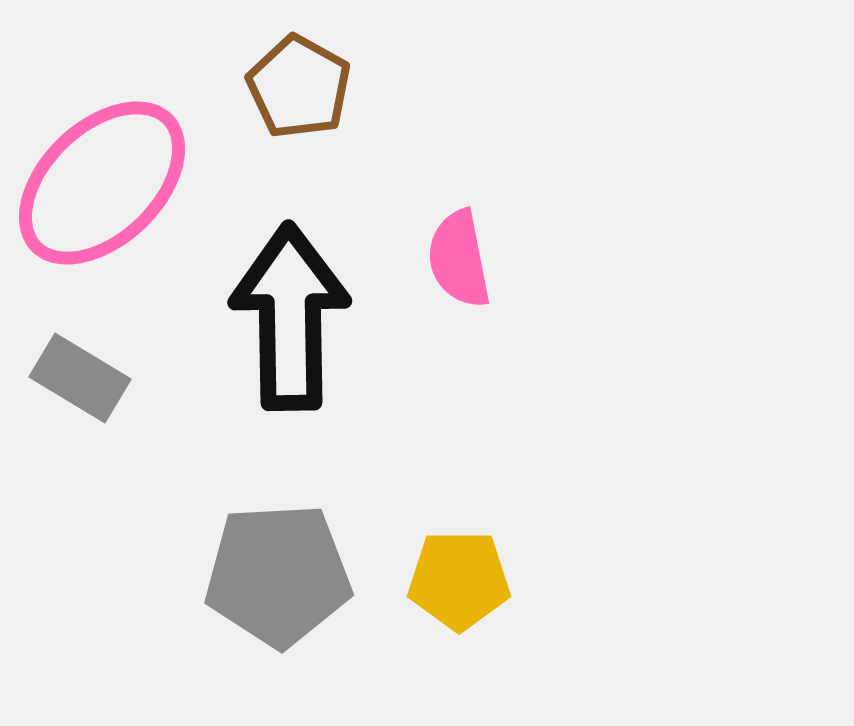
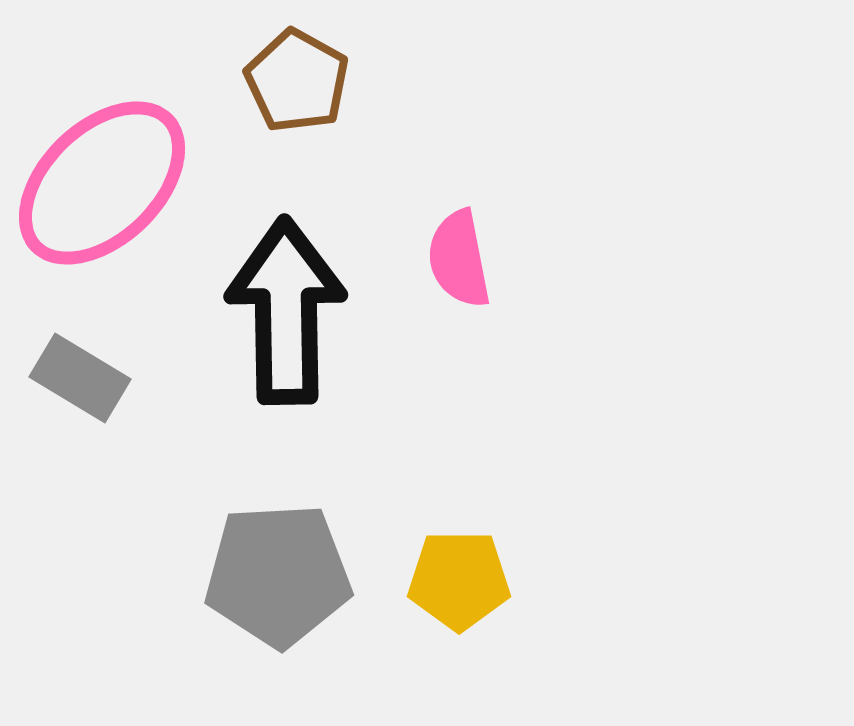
brown pentagon: moved 2 px left, 6 px up
black arrow: moved 4 px left, 6 px up
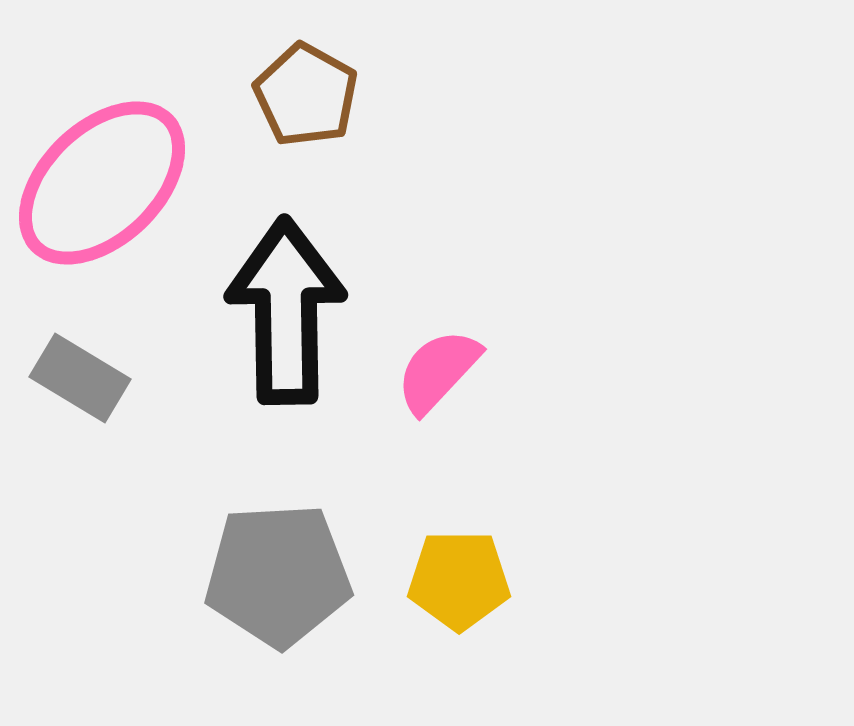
brown pentagon: moved 9 px right, 14 px down
pink semicircle: moved 21 px left, 112 px down; rotated 54 degrees clockwise
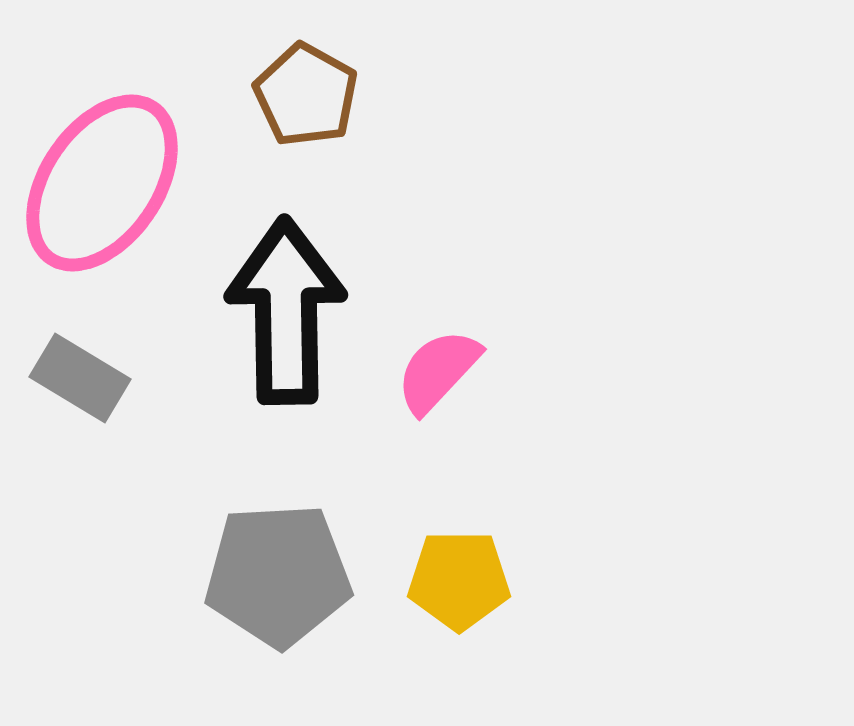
pink ellipse: rotated 12 degrees counterclockwise
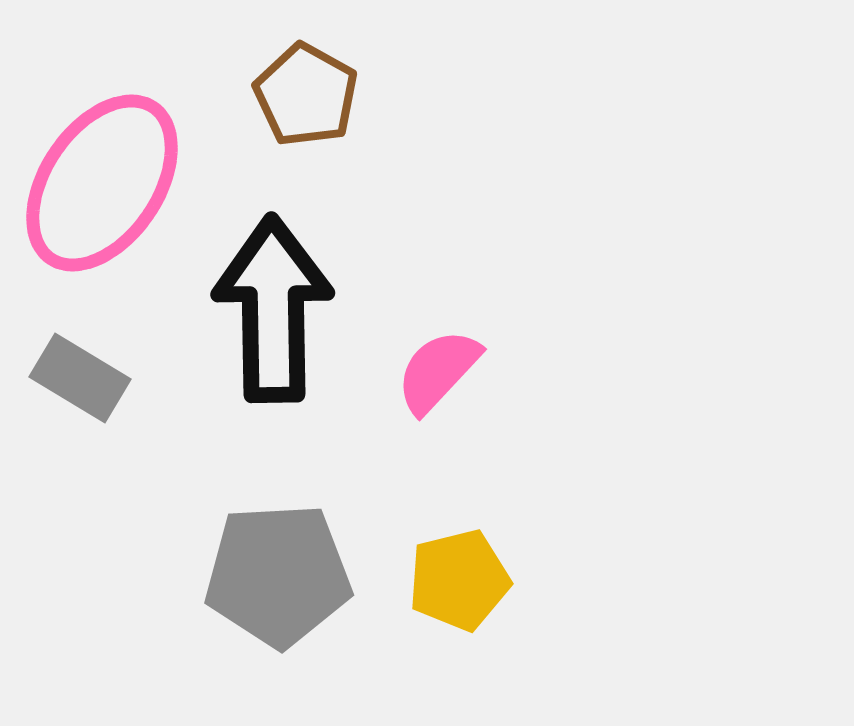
black arrow: moved 13 px left, 2 px up
yellow pentagon: rotated 14 degrees counterclockwise
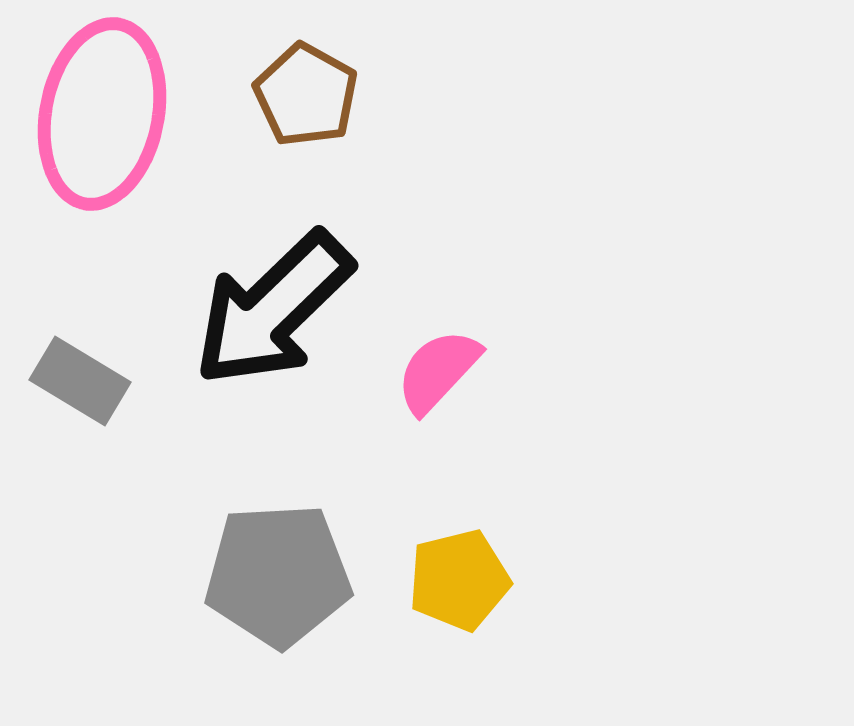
pink ellipse: moved 69 px up; rotated 23 degrees counterclockwise
black arrow: rotated 133 degrees counterclockwise
gray rectangle: moved 3 px down
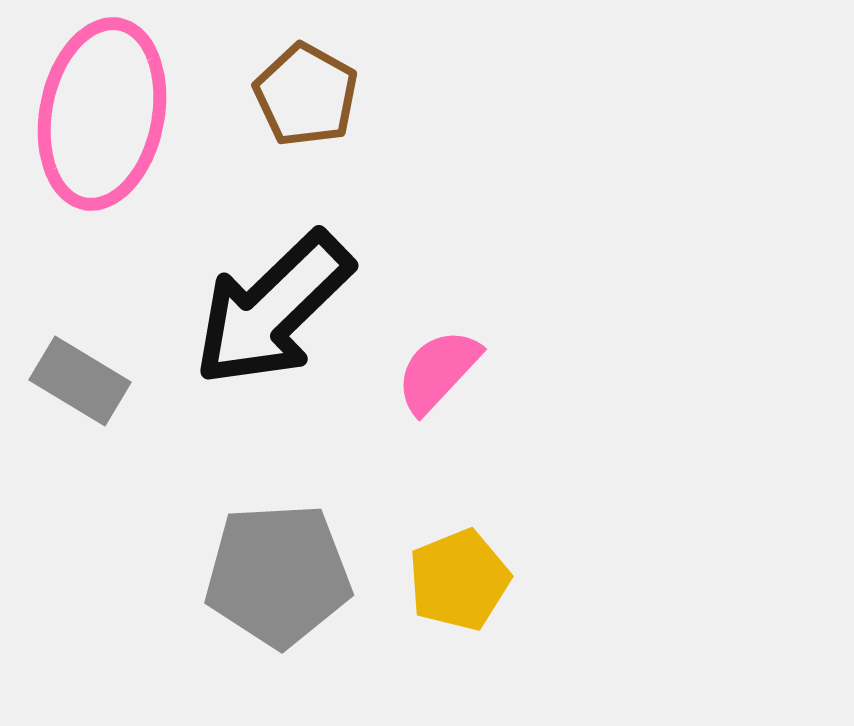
yellow pentagon: rotated 8 degrees counterclockwise
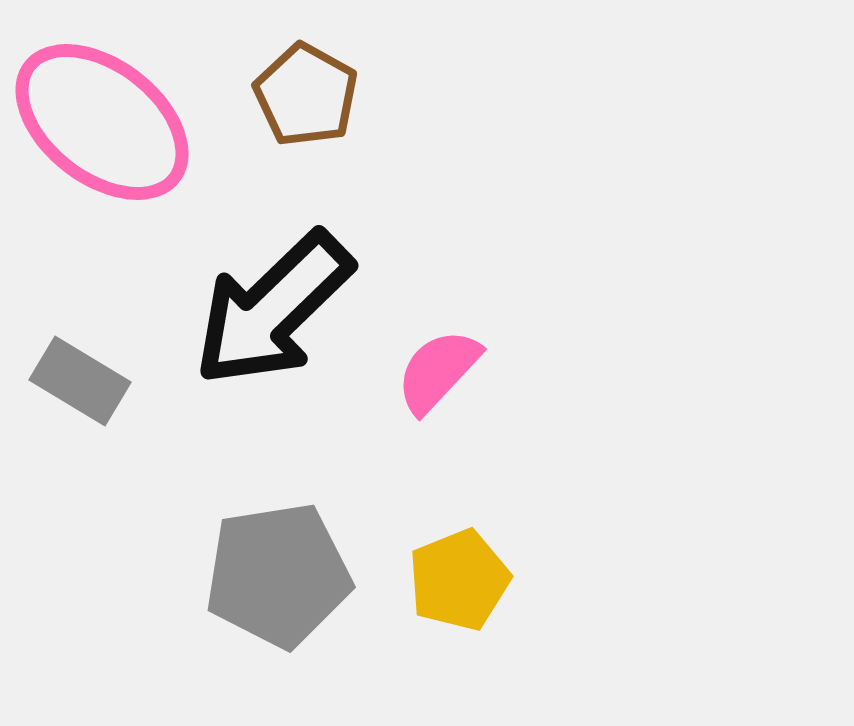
pink ellipse: moved 8 px down; rotated 63 degrees counterclockwise
gray pentagon: rotated 6 degrees counterclockwise
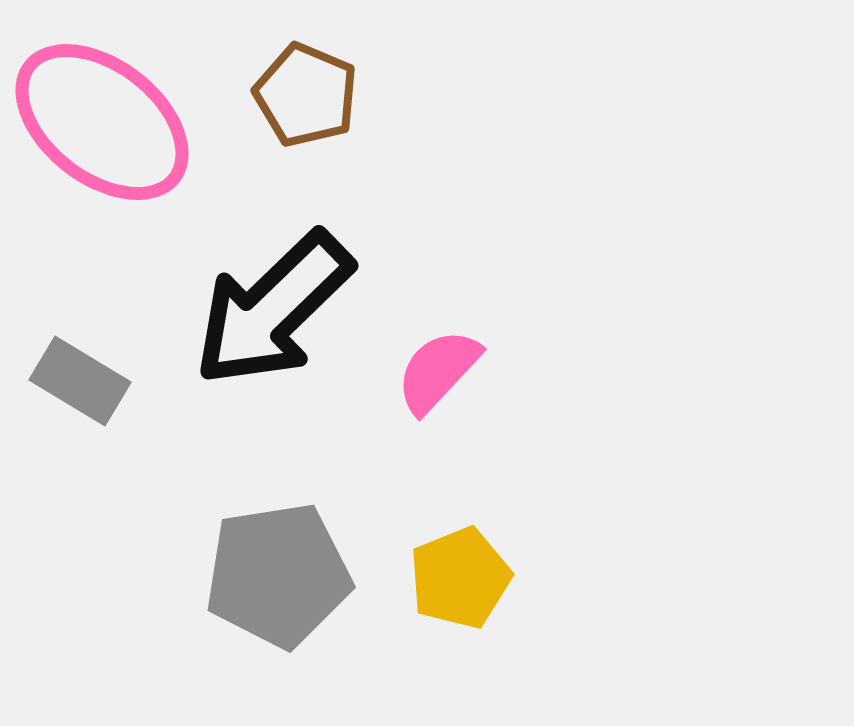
brown pentagon: rotated 6 degrees counterclockwise
yellow pentagon: moved 1 px right, 2 px up
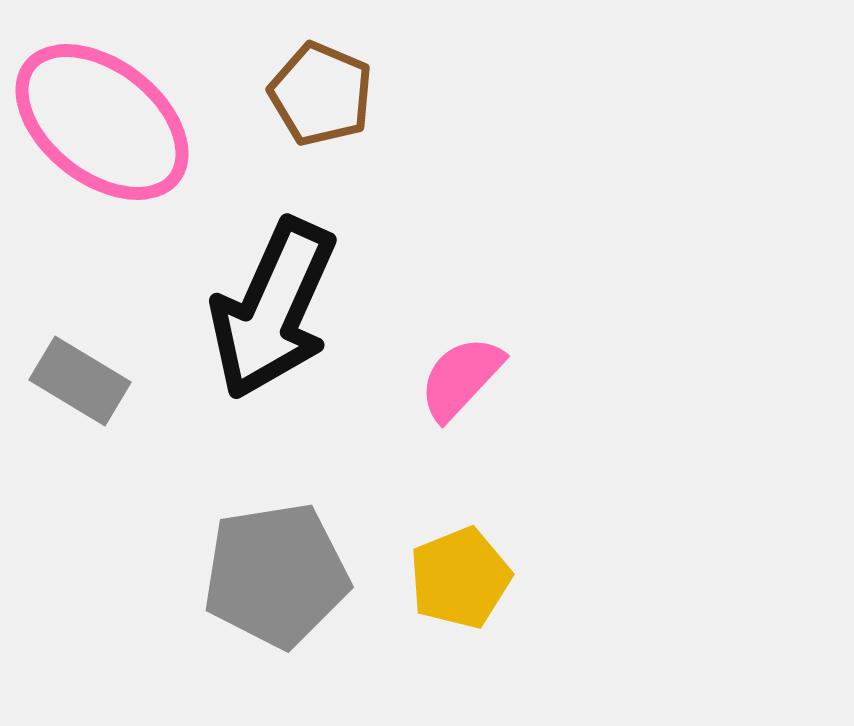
brown pentagon: moved 15 px right, 1 px up
black arrow: rotated 22 degrees counterclockwise
pink semicircle: moved 23 px right, 7 px down
gray pentagon: moved 2 px left
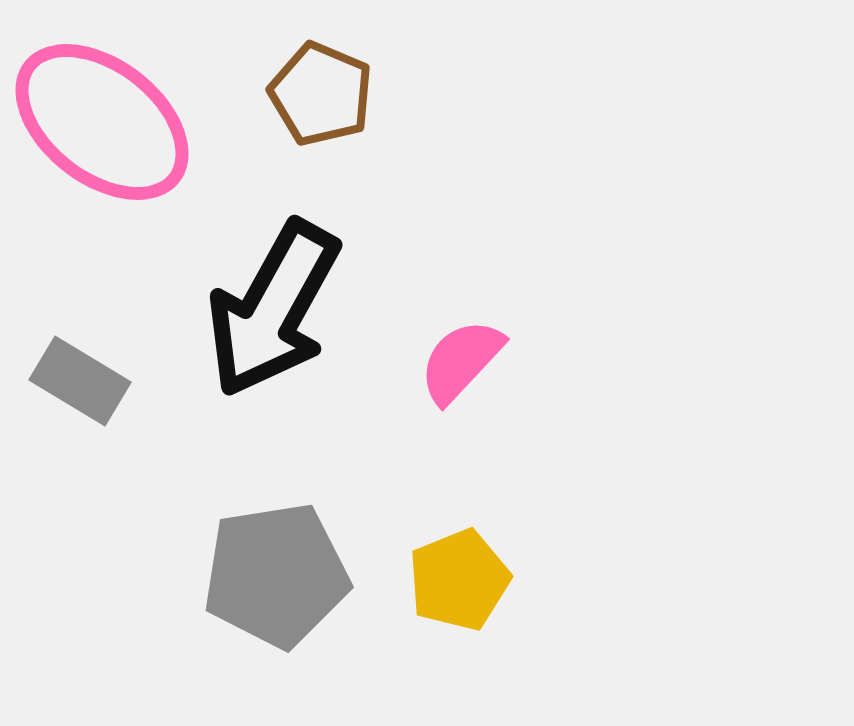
black arrow: rotated 5 degrees clockwise
pink semicircle: moved 17 px up
yellow pentagon: moved 1 px left, 2 px down
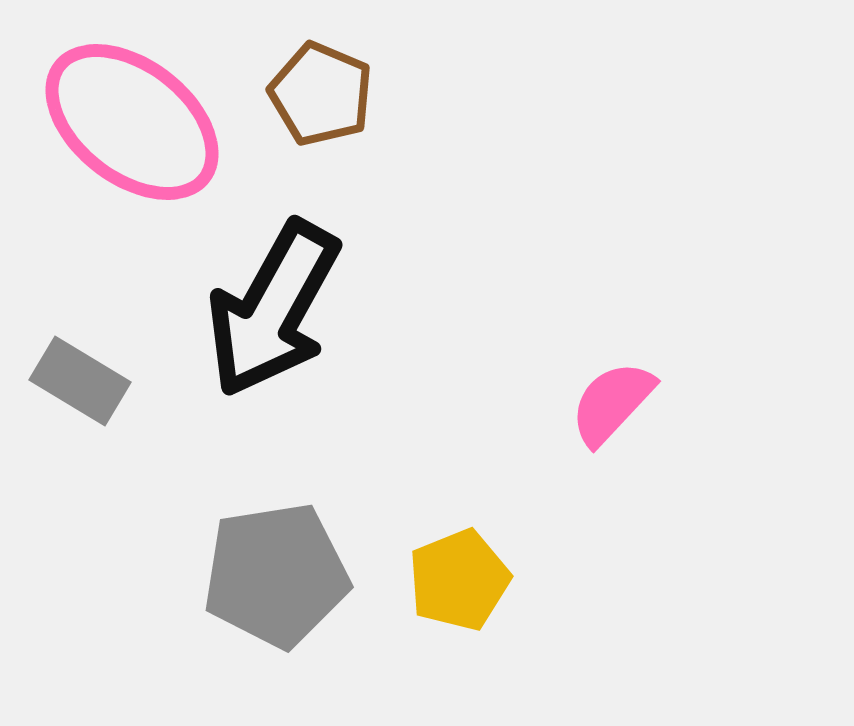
pink ellipse: moved 30 px right
pink semicircle: moved 151 px right, 42 px down
